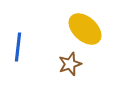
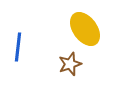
yellow ellipse: rotated 12 degrees clockwise
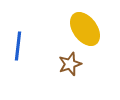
blue line: moved 1 px up
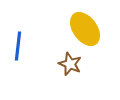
brown star: rotated 30 degrees counterclockwise
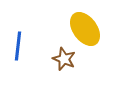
brown star: moved 6 px left, 5 px up
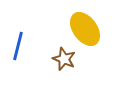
blue line: rotated 8 degrees clockwise
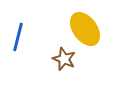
blue line: moved 9 px up
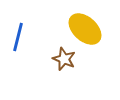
yellow ellipse: rotated 12 degrees counterclockwise
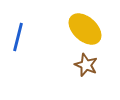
brown star: moved 22 px right, 6 px down
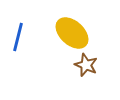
yellow ellipse: moved 13 px left, 4 px down
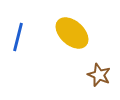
brown star: moved 13 px right, 10 px down
